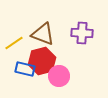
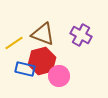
purple cross: moved 1 px left, 2 px down; rotated 25 degrees clockwise
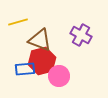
brown triangle: moved 3 px left, 6 px down
yellow line: moved 4 px right, 21 px up; rotated 18 degrees clockwise
blue rectangle: rotated 18 degrees counterclockwise
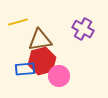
purple cross: moved 2 px right, 6 px up
brown triangle: rotated 30 degrees counterclockwise
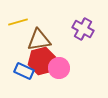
brown triangle: moved 1 px left
blue rectangle: moved 1 px left, 2 px down; rotated 30 degrees clockwise
pink circle: moved 8 px up
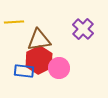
yellow line: moved 4 px left; rotated 12 degrees clockwise
purple cross: rotated 15 degrees clockwise
red hexagon: moved 3 px left, 1 px up; rotated 12 degrees counterclockwise
blue rectangle: rotated 18 degrees counterclockwise
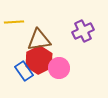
purple cross: moved 2 px down; rotated 20 degrees clockwise
blue rectangle: rotated 48 degrees clockwise
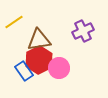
yellow line: rotated 30 degrees counterclockwise
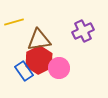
yellow line: rotated 18 degrees clockwise
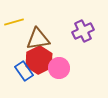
brown triangle: moved 1 px left, 1 px up
